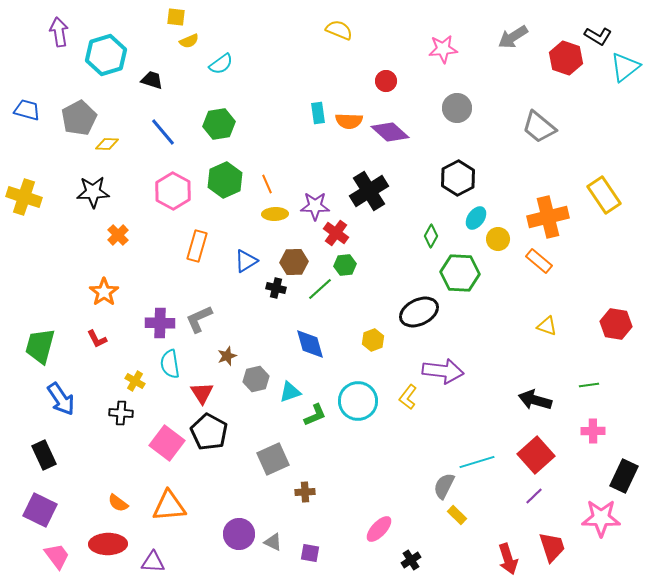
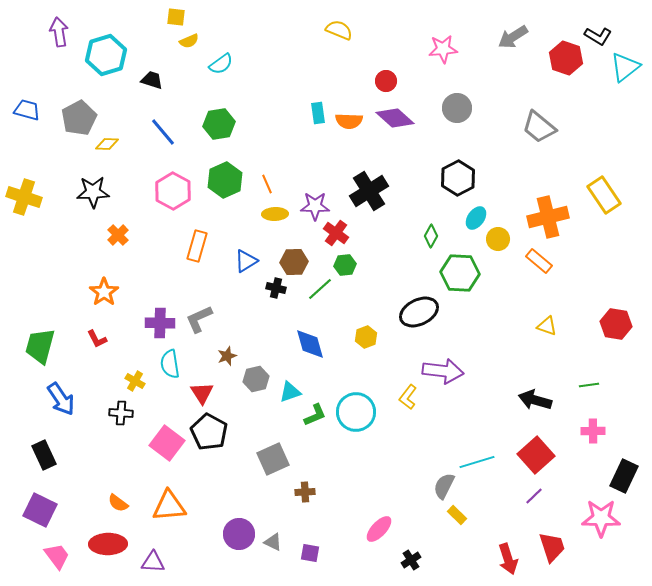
purple diamond at (390, 132): moved 5 px right, 14 px up
yellow hexagon at (373, 340): moved 7 px left, 3 px up
cyan circle at (358, 401): moved 2 px left, 11 px down
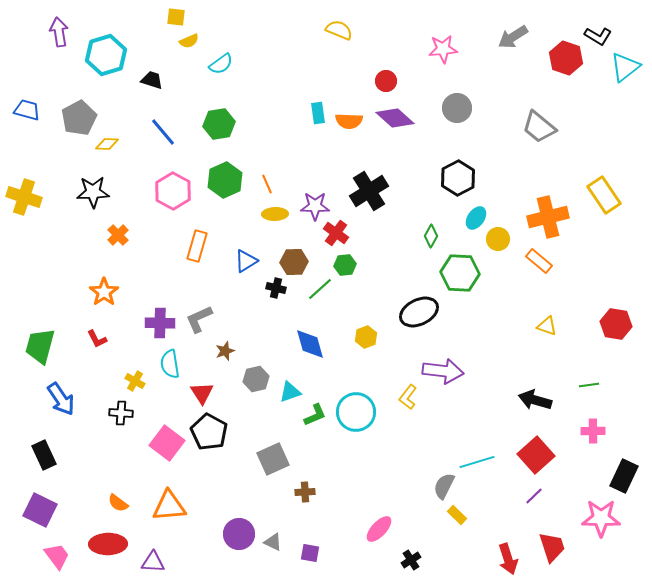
brown star at (227, 356): moved 2 px left, 5 px up
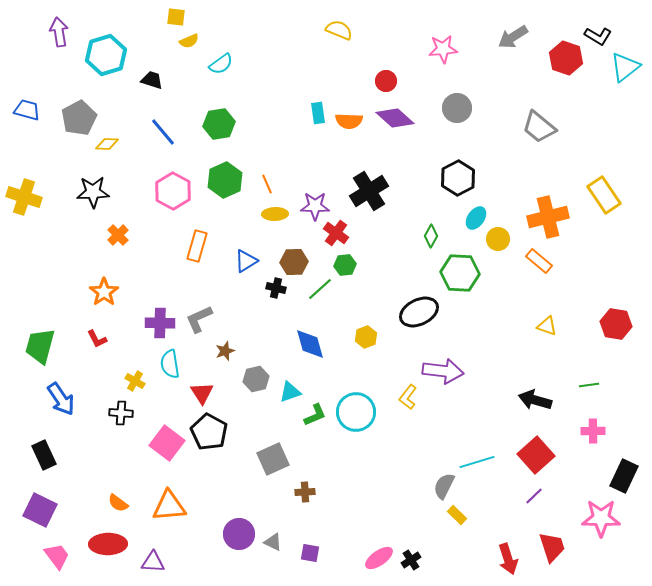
pink ellipse at (379, 529): moved 29 px down; rotated 12 degrees clockwise
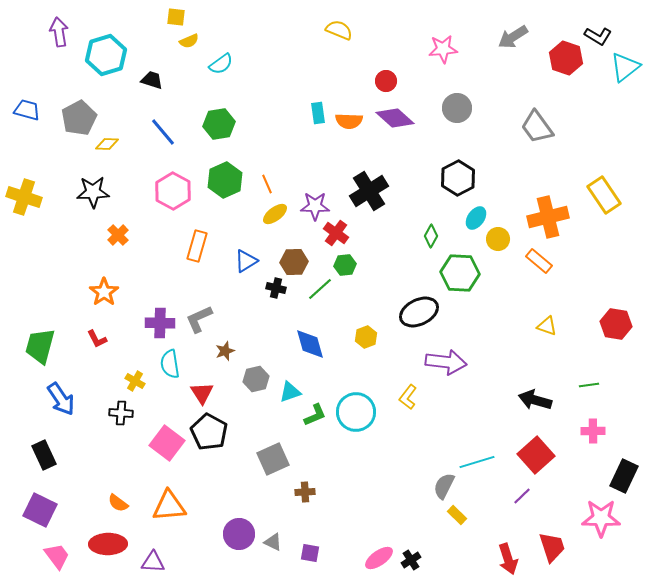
gray trapezoid at (539, 127): moved 2 px left; rotated 15 degrees clockwise
yellow ellipse at (275, 214): rotated 35 degrees counterclockwise
purple arrow at (443, 371): moved 3 px right, 9 px up
purple line at (534, 496): moved 12 px left
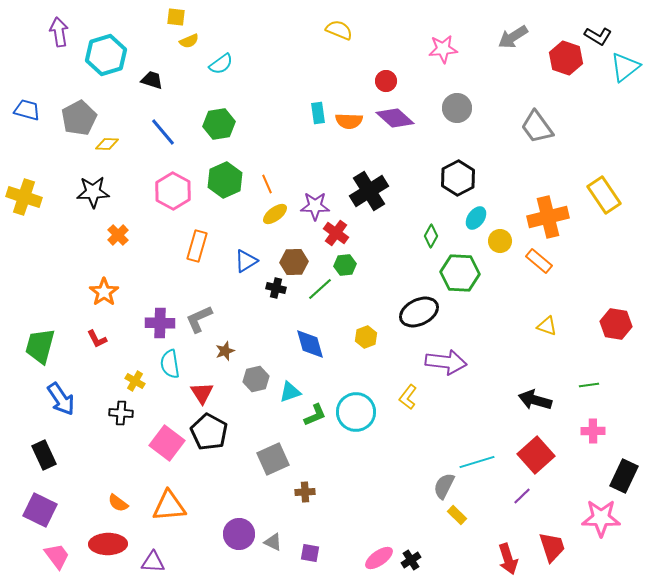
yellow circle at (498, 239): moved 2 px right, 2 px down
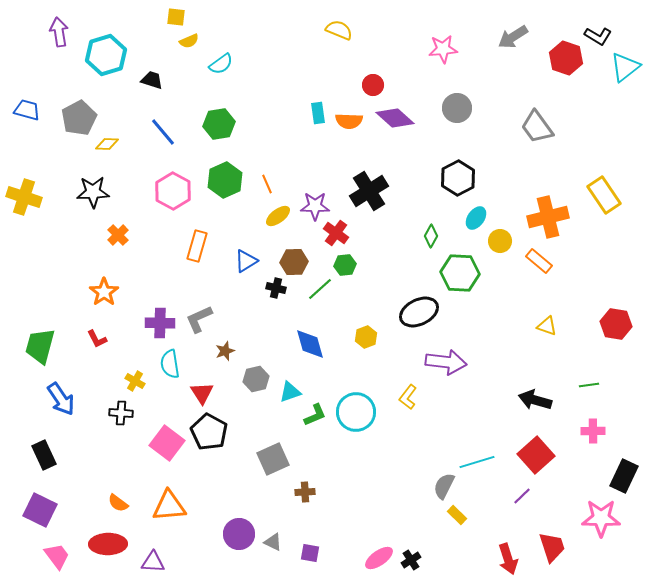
red circle at (386, 81): moved 13 px left, 4 px down
yellow ellipse at (275, 214): moved 3 px right, 2 px down
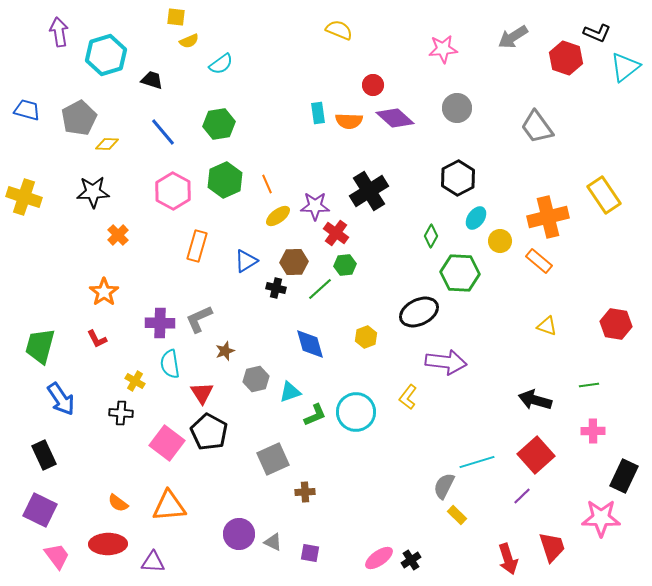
black L-shape at (598, 36): moved 1 px left, 3 px up; rotated 8 degrees counterclockwise
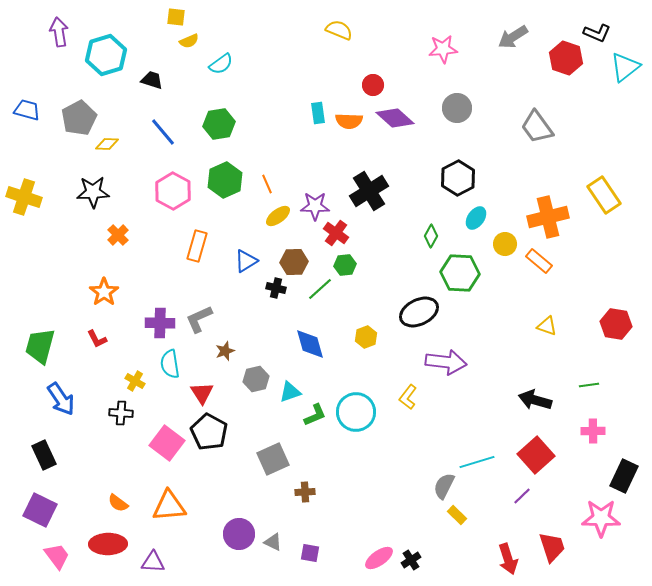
yellow circle at (500, 241): moved 5 px right, 3 px down
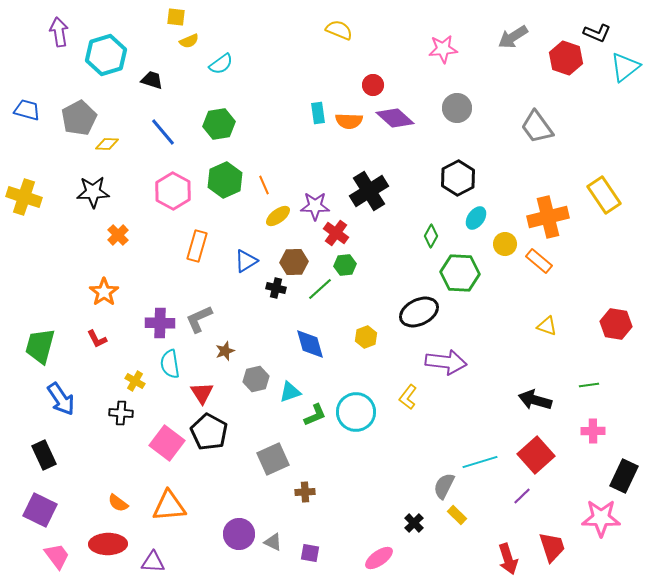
orange line at (267, 184): moved 3 px left, 1 px down
cyan line at (477, 462): moved 3 px right
black cross at (411, 560): moved 3 px right, 37 px up; rotated 12 degrees counterclockwise
